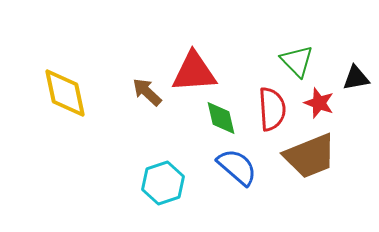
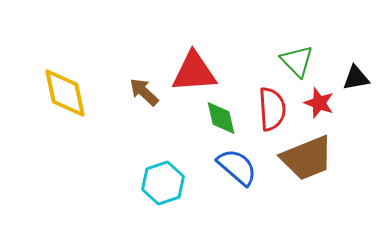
brown arrow: moved 3 px left
brown trapezoid: moved 3 px left, 2 px down
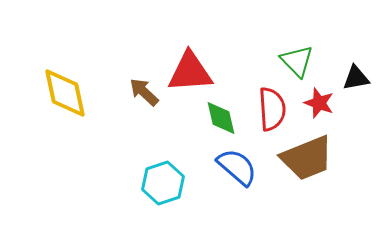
red triangle: moved 4 px left
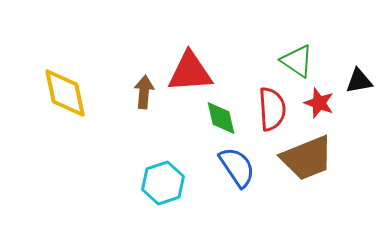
green triangle: rotated 12 degrees counterclockwise
black triangle: moved 3 px right, 3 px down
brown arrow: rotated 52 degrees clockwise
blue semicircle: rotated 15 degrees clockwise
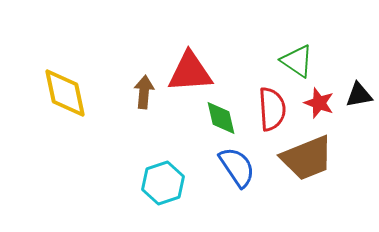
black triangle: moved 14 px down
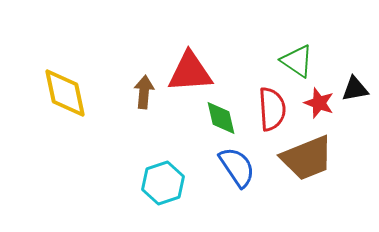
black triangle: moved 4 px left, 6 px up
